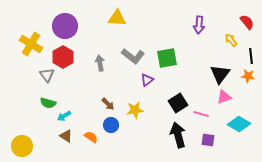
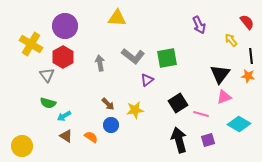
purple arrow: rotated 30 degrees counterclockwise
black arrow: moved 1 px right, 5 px down
purple square: rotated 24 degrees counterclockwise
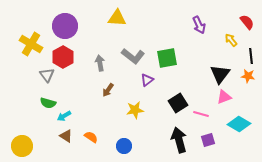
brown arrow: moved 14 px up; rotated 80 degrees clockwise
blue circle: moved 13 px right, 21 px down
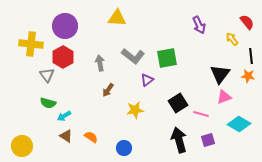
yellow arrow: moved 1 px right, 1 px up
yellow cross: rotated 25 degrees counterclockwise
blue circle: moved 2 px down
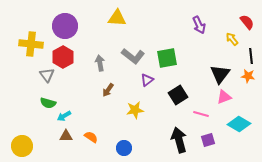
black square: moved 8 px up
brown triangle: rotated 32 degrees counterclockwise
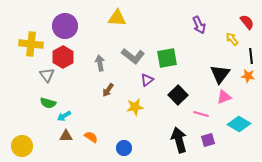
black square: rotated 12 degrees counterclockwise
yellow star: moved 3 px up
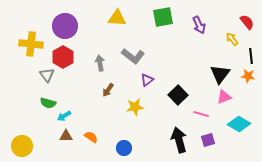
green square: moved 4 px left, 41 px up
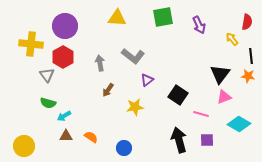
red semicircle: rotated 49 degrees clockwise
black square: rotated 12 degrees counterclockwise
purple square: moved 1 px left; rotated 16 degrees clockwise
yellow circle: moved 2 px right
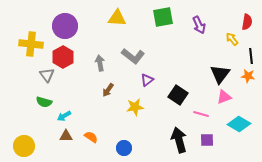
green semicircle: moved 4 px left, 1 px up
